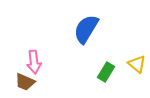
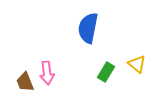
blue semicircle: moved 2 px right, 1 px up; rotated 20 degrees counterclockwise
pink arrow: moved 13 px right, 11 px down
brown trapezoid: rotated 45 degrees clockwise
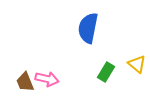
pink arrow: moved 6 px down; rotated 70 degrees counterclockwise
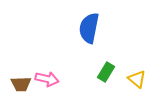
blue semicircle: moved 1 px right
yellow triangle: moved 15 px down
brown trapezoid: moved 4 px left, 2 px down; rotated 70 degrees counterclockwise
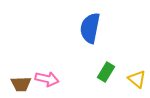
blue semicircle: moved 1 px right
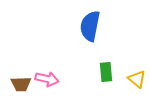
blue semicircle: moved 2 px up
green rectangle: rotated 36 degrees counterclockwise
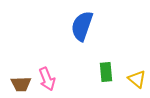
blue semicircle: moved 8 px left; rotated 8 degrees clockwise
pink arrow: rotated 55 degrees clockwise
